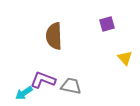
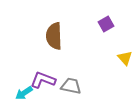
purple square: moved 1 px left; rotated 14 degrees counterclockwise
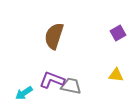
purple square: moved 12 px right, 9 px down
brown semicircle: rotated 20 degrees clockwise
yellow triangle: moved 9 px left, 17 px down; rotated 42 degrees counterclockwise
purple L-shape: moved 9 px right
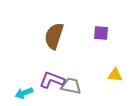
purple square: moved 17 px left; rotated 35 degrees clockwise
yellow triangle: moved 1 px left
cyan arrow: rotated 12 degrees clockwise
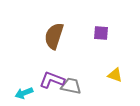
yellow triangle: rotated 14 degrees clockwise
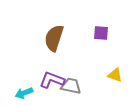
brown semicircle: moved 2 px down
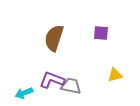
yellow triangle: rotated 35 degrees counterclockwise
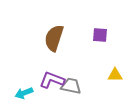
purple square: moved 1 px left, 2 px down
yellow triangle: rotated 14 degrees clockwise
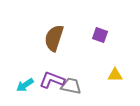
purple square: rotated 14 degrees clockwise
cyan arrow: moved 1 px right, 8 px up; rotated 12 degrees counterclockwise
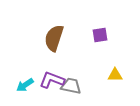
purple square: rotated 28 degrees counterclockwise
